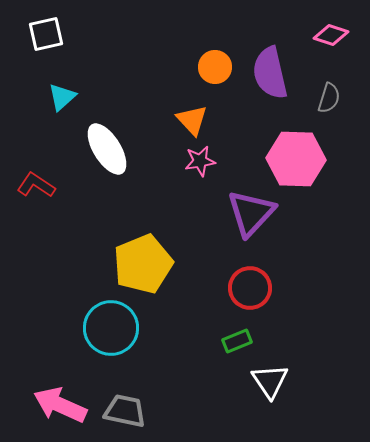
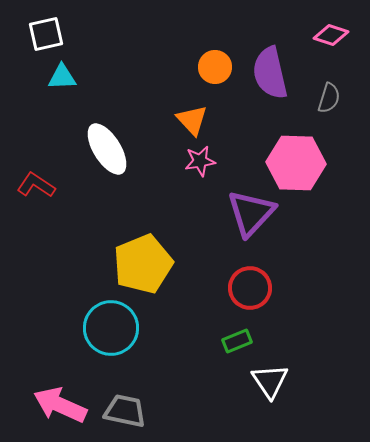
cyan triangle: moved 20 px up; rotated 40 degrees clockwise
pink hexagon: moved 4 px down
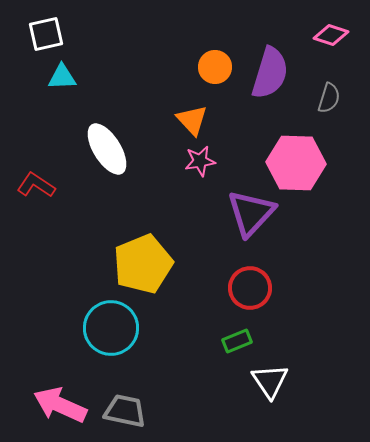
purple semicircle: rotated 150 degrees counterclockwise
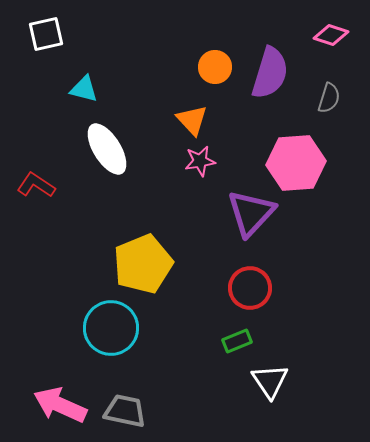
cyan triangle: moved 22 px right, 12 px down; rotated 16 degrees clockwise
pink hexagon: rotated 6 degrees counterclockwise
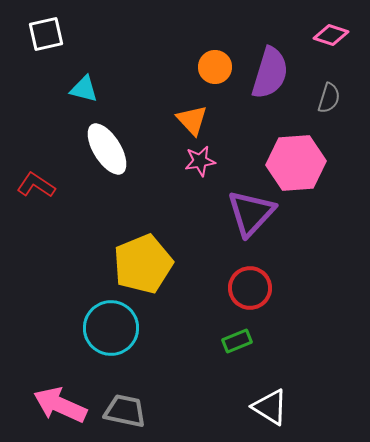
white triangle: moved 26 px down; rotated 24 degrees counterclockwise
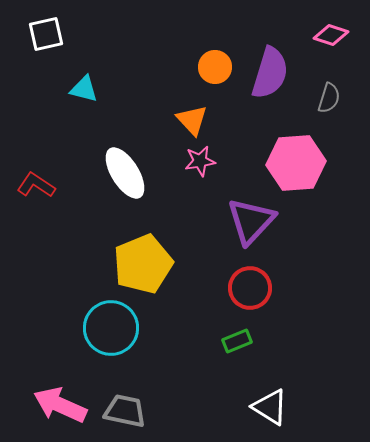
white ellipse: moved 18 px right, 24 px down
purple triangle: moved 8 px down
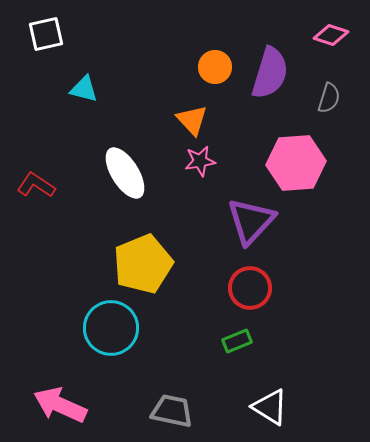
gray trapezoid: moved 47 px right
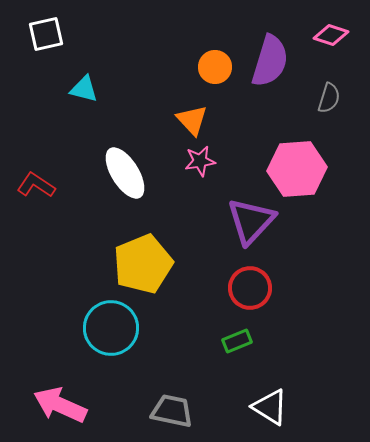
purple semicircle: moved 12 px up
pink hexagon: moved 1 px right, 6 px down
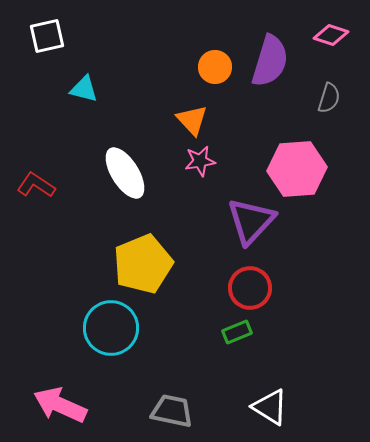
white square: moved 1 px right, 2 px down
green rectangle: moved 9 px up
